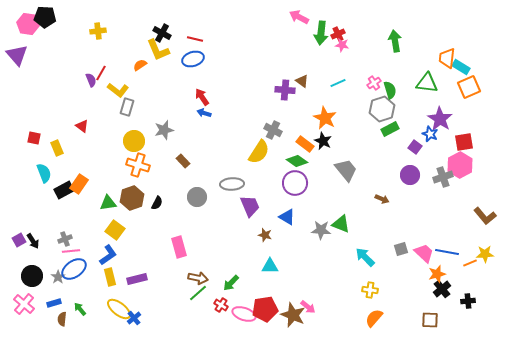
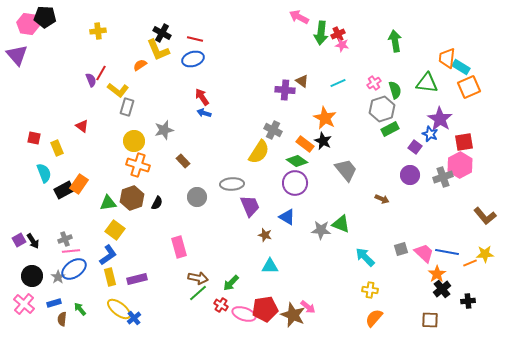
green semicircle at (390, 90): moved 5 px right
orange star at (437, 274): rotated 18 degrees counterclockwise
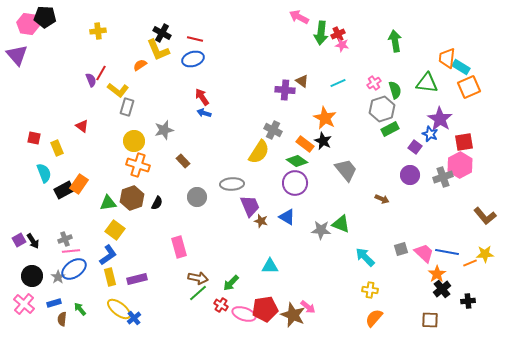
brown star at (265, 235): moved 4 px left, 14 px up
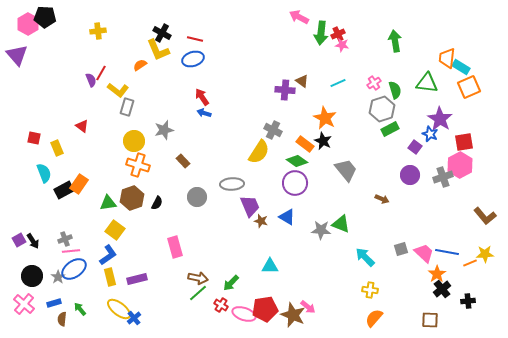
pink hexagon at (28, 24): rotated 20 degrees clockwise
pink rectangle at (179, 247): moved 4 px left
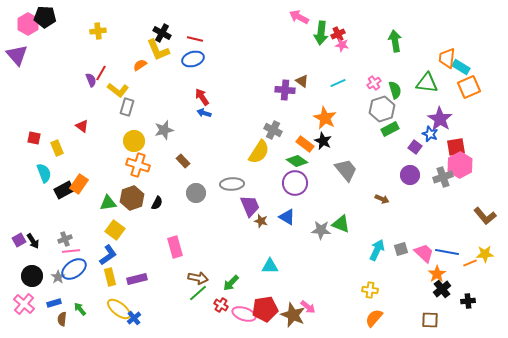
red square at (464, 142): moved 8 px left, 5 px down
gray circle at (197, 197): moved 1 px left, 4 px up
cyan arrow at (365, 257): moved 12 px right, 7 px up; rotated 70 degrees clockwise
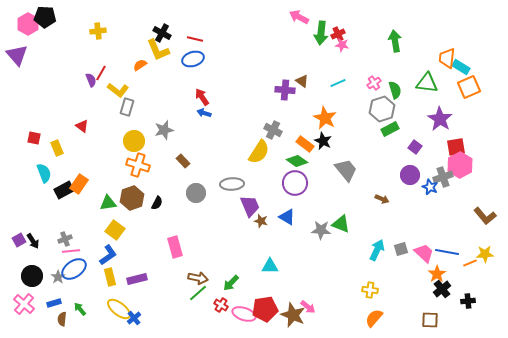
blue star at (430, 134): moved 53 px down
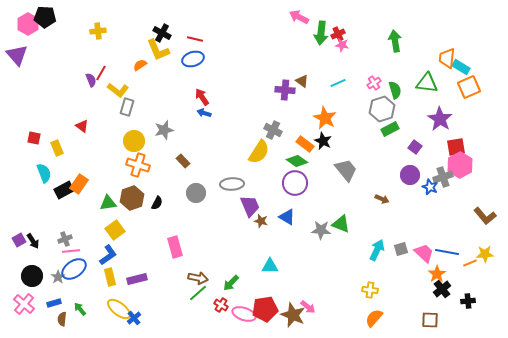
yellow square at (115, 230): rotated 18 degrees clockwise
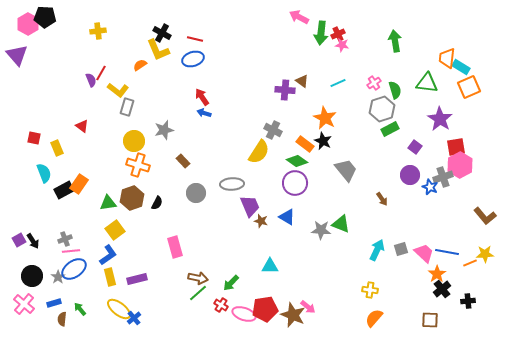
brown arrow at (382, 199): rotated 32 degrees clockwise
